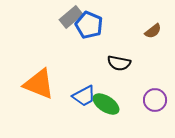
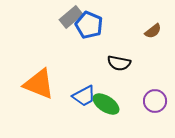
purple circle: moved 1 px down
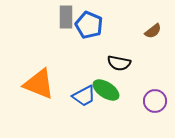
gray rectangle: moved 5 px left; rotated 50 degrees counterclockwise
green ellipse: moved 14 px up
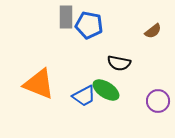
blue pentagon: rotated 12 degrees counterclockwise
purple circle: moved 3 px right
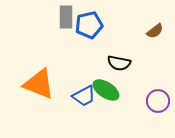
blue pentagon: rotated 24 degrees counterclockwise
brown semicircle: moved 2 px right
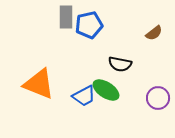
brown semicircle: moved 1 px left, 2 px down
black semicircle: moved 1 px right, 1 px down
purple circle: moved 3 px up
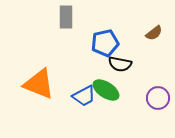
blue pentagon: moved 16 px right, 18 px down
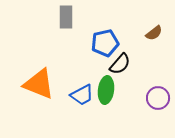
black semicircle: rotated 60 degrees counterclockwise
green ellipse: rotated 64 degrees clockwise
blue trapezoid: moved 2 px left, 1 px up
